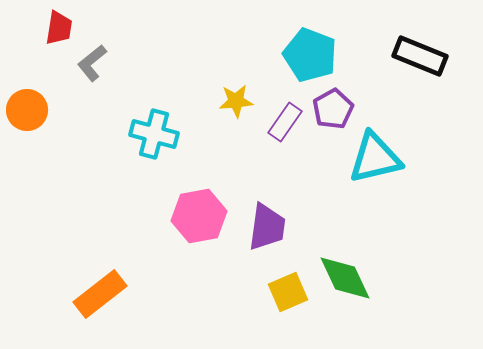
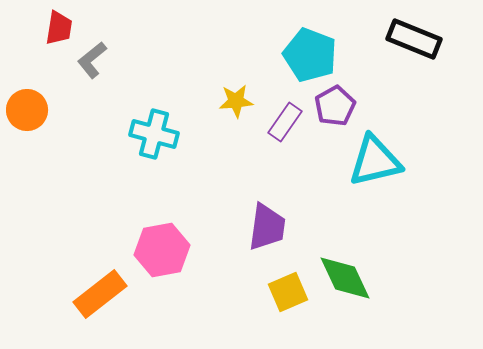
black rectangle: moved 6 px left, 17 px up
gray L-shape: moved 3 px up
purple pentagon: moved 2 px right, 3 px up
cyan triangle: moved 3 px down
pink hexagon: moved 37 px left, 34 px down
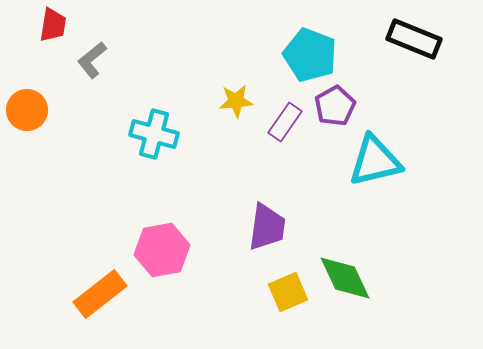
red trapezoid: moved 6 px left, 3 px up
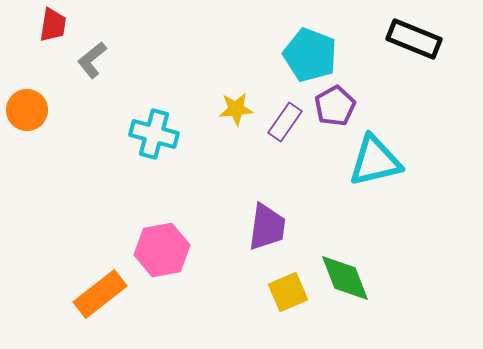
yellow star: moved 8 px down
green diamond: rotated 4 degrees clockwise
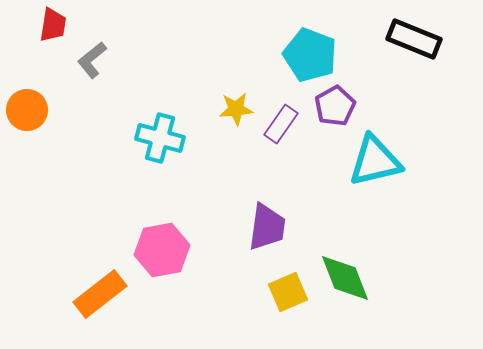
purple rectangle: moved 4 px left, 2 px down
cyan cross: moved 6 px right, 4 px down
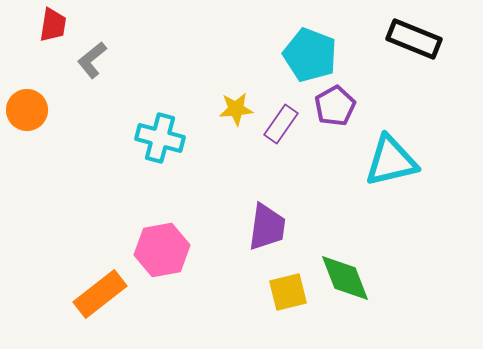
cyan triangle: moved 16 px right
yellow square: rotated 9 degrees clockwise
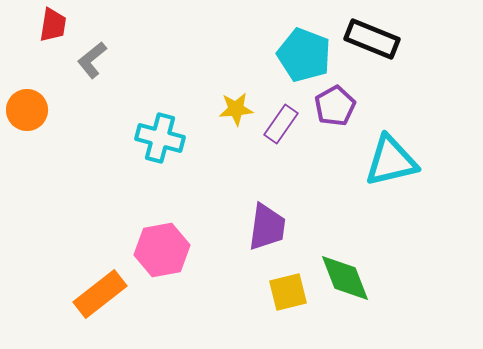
black rectangle: moved 42 px left
cyan pentagon: moved 6 px left
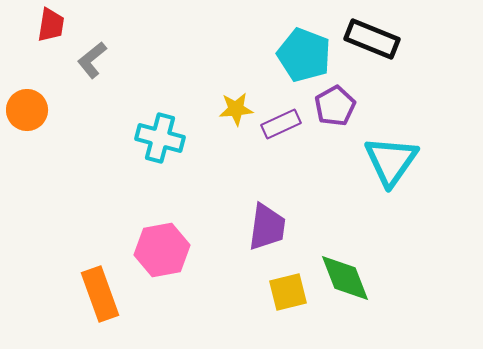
red trapezoid: moved 2 px left
purple rectangle: rotated 30 degrees clockwise
cyan triangle: rotated 42 degrees counterclockwise
orange rectangle: rotated 72 degrees counterclockwise
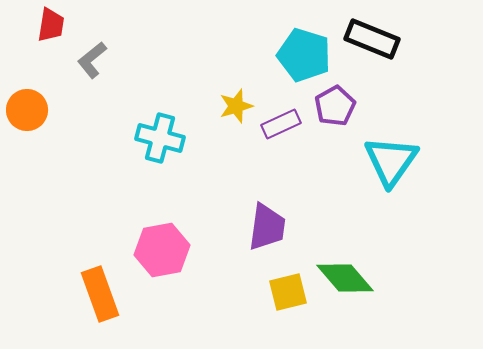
cyan pentagon: rotated 4 degrees counterclockwise
yellow star: moved 3 px up; rotated 12 degrees counterclockwise
green diamond: rotated 20 degrees counterclockwise
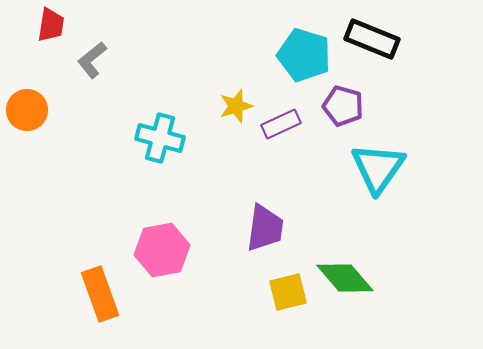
purple pentagon: moved 8 px right; rotated 27 degrees counterclockwise
cyan triangle: moved 13 px left, 7 px down
purple trapezoid: moved 2 px left, 1 px down
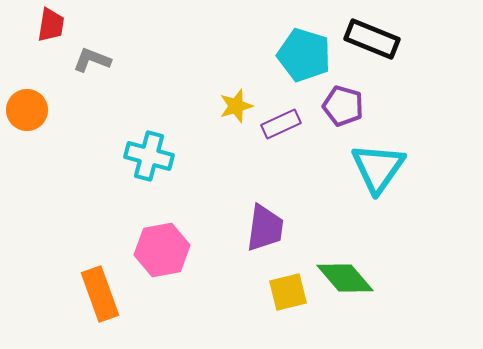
gray L-shape: rotated 60 degrees clockwise
cyan cross: moved 11 px left, 18 px down
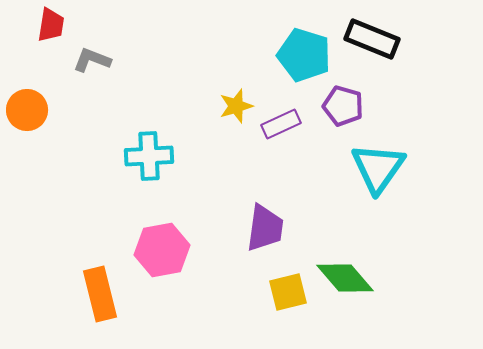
cyan cross: rotated 18 degrees counterclockwise
orange rectangle: rotated 6 degrees clockwise
